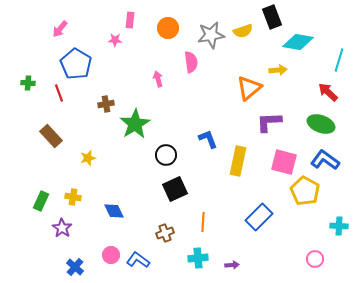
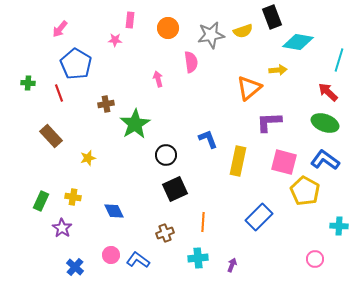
green ellipse at (321, 124): moved 4 px right, 1 px up
purple arrow at (232, 265): rotated 64 degrees counterclockwise
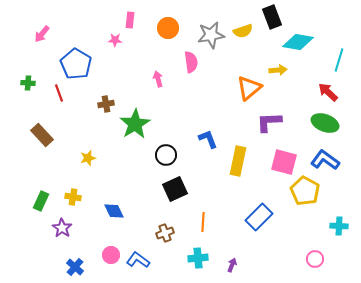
pink arrow at (60, 29): moved 18 px left, 5 px down
brown rectangle at (51, 136): moved 9 px left, 1 px up
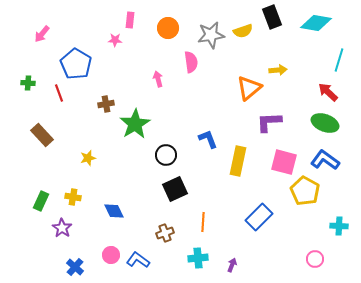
cyan diamond at (298, 42): moved 18 px right, 19 px up
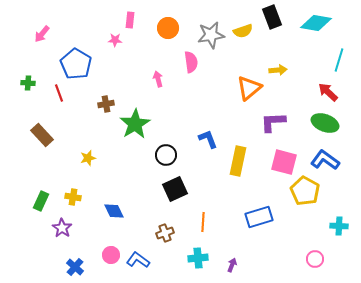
purple L-shape at (269, 122): moved 4 px right
blue rectangle at (259, 217): rotated 28 degrees clockwise
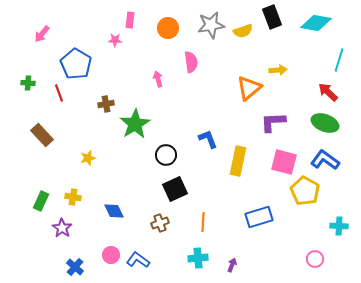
gray star at (211, 35): moved 10 px up
brown cross at (165, 233): moved 5 px left, 10 px up
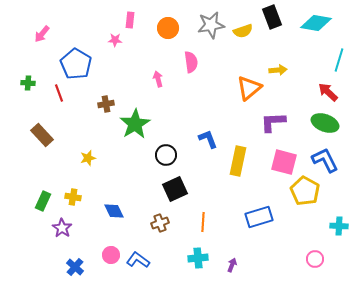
blue L-shape at (325, 160): rotated 28 degrees clockwise
green rectangle at (41, 201): moved 2 px right
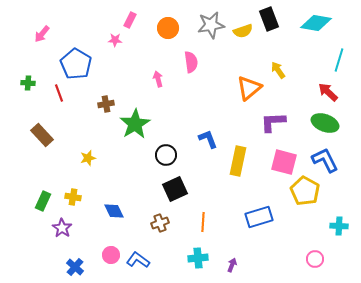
black rectangle at (272, 17): moved 3 px left, 2 px down
pink rectangle at (130, 20): rotated 21 degrees clockwise
yellow arrow at (278, 70): rotated 120 degrees counterclockwise
